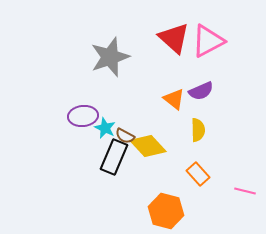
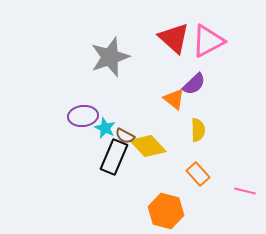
purple semicircle: moved 7 px left, 7 px up; rotated 20 degrees counterclockwise
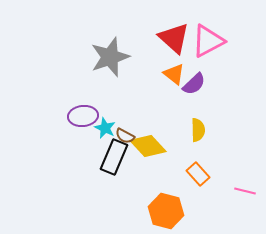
orange triangle: moved 25 px up
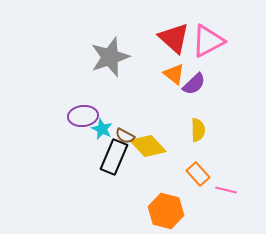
cyan star: moved 3 px left, 1 px down
pink line: moved 19 px left, 1 px up
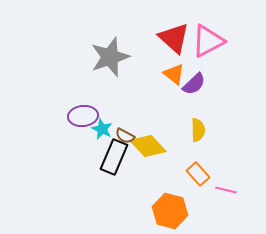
orange hexagon: moved 4 px right
